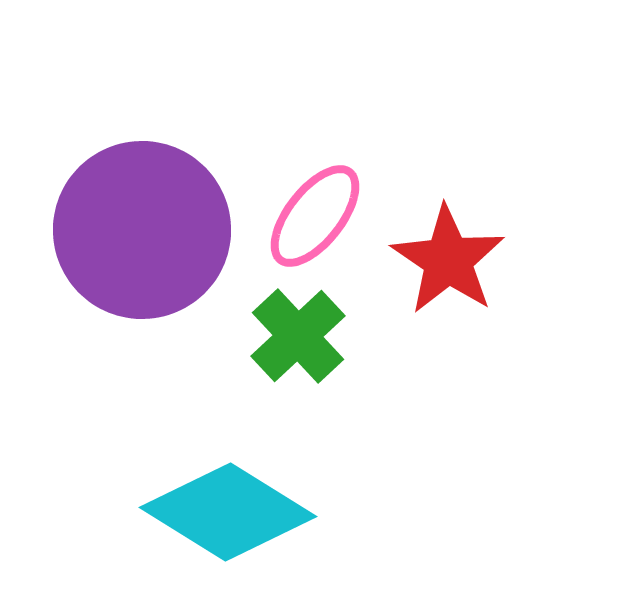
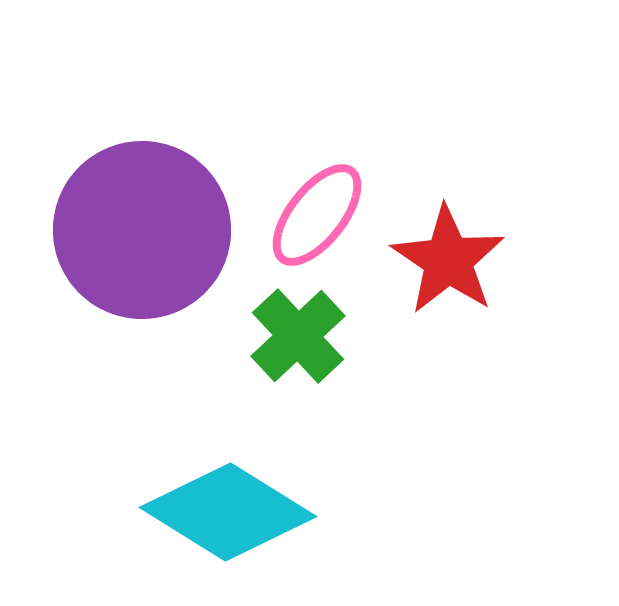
pink ellipse: moved 2 px right, 1 px up
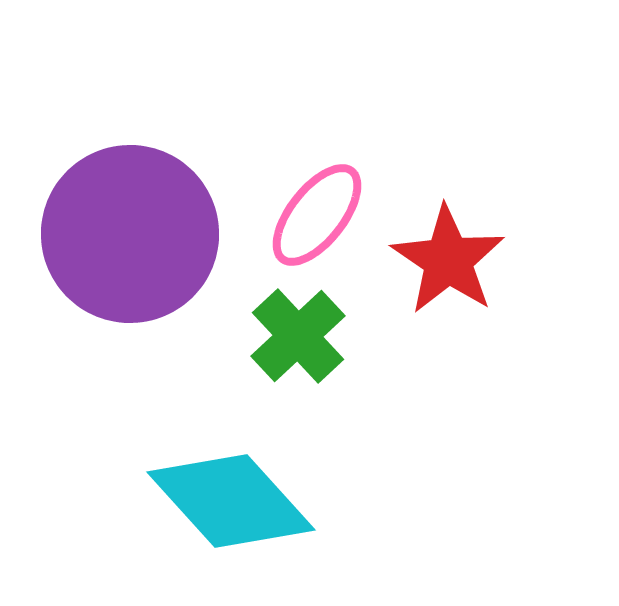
purple circle: moved 12 px left, 4 px down
cyan diamond: moved 3 px right, 11 px up; rotated 16 degrees clockwise
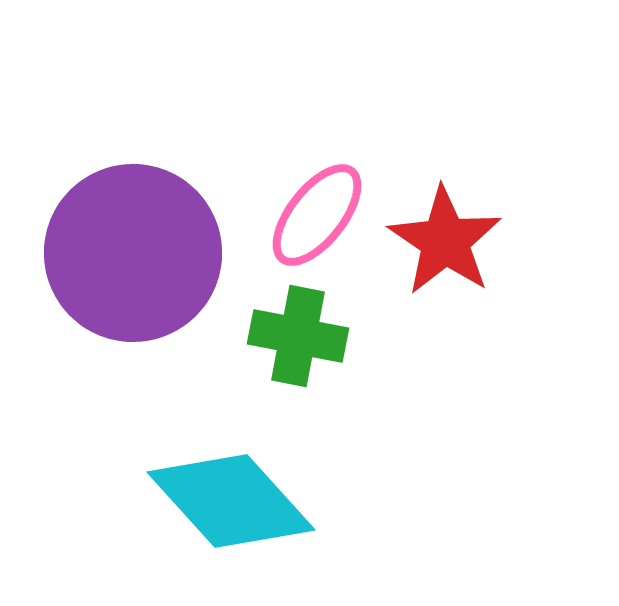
purple circle: moved 3 px right, 19 px down
red star: moved 3 px left, 19 px up
green cross: rotated 36 degrees counterclockwise
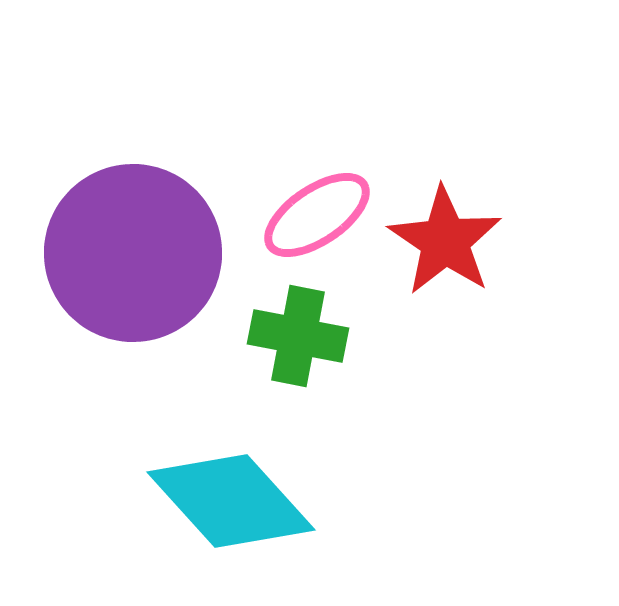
pink ellipse: rotated 18 degrees clockwise
